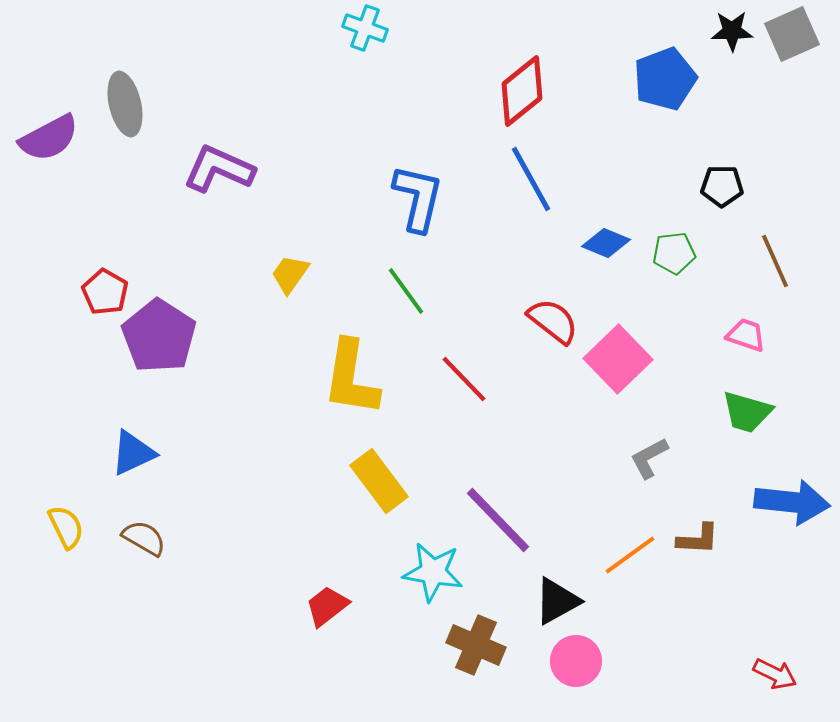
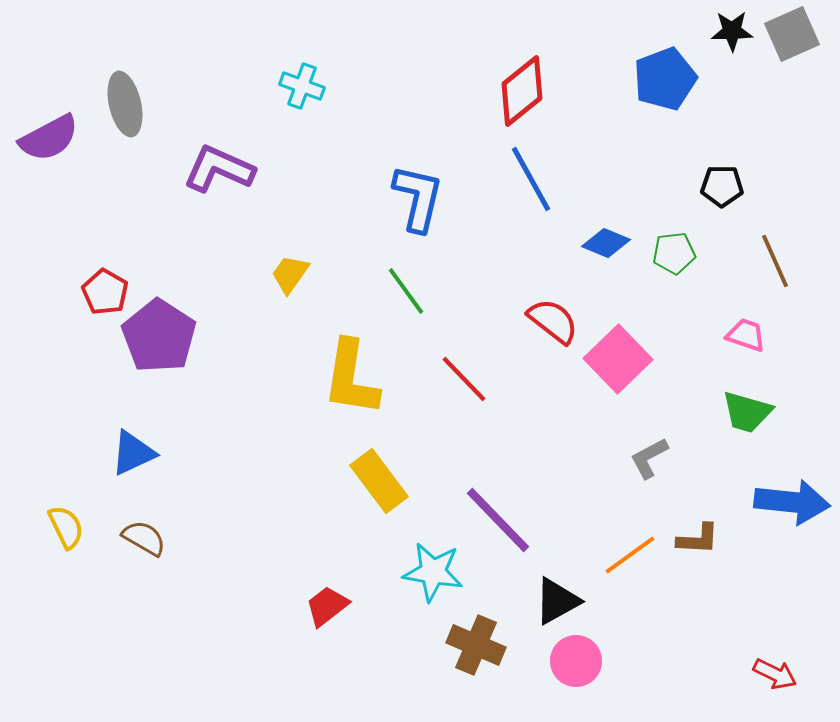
cyan cross: moved 63 px left, 58 px down
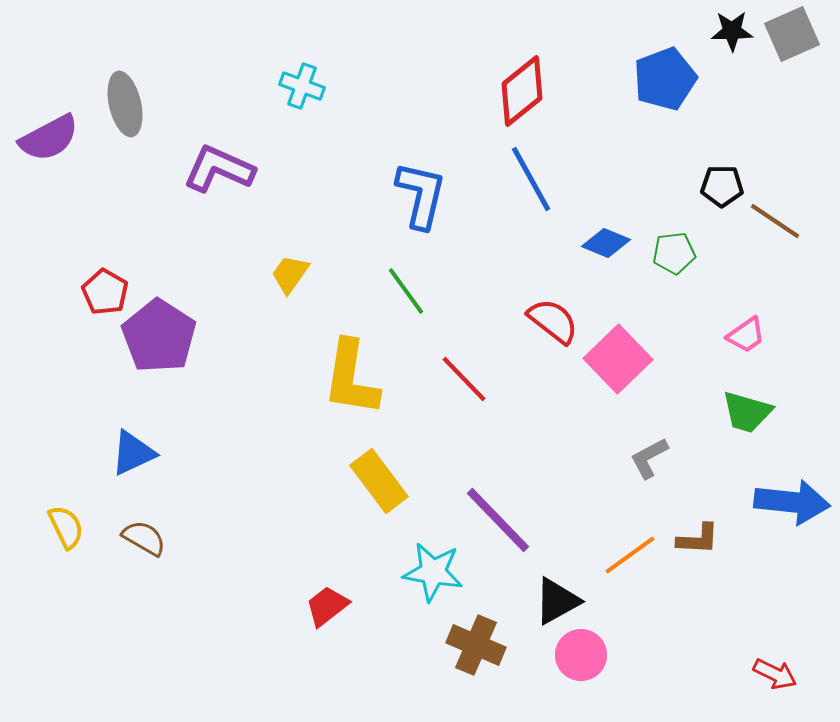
blue L-shape: moved 3 px right, 3 px up
brown line: moved 40 px up; rotated 32 degrees counterclockwise
pink trapezoid: rotated 126 degrees clockwise
pink circle: moved 5 px right, 6 px up
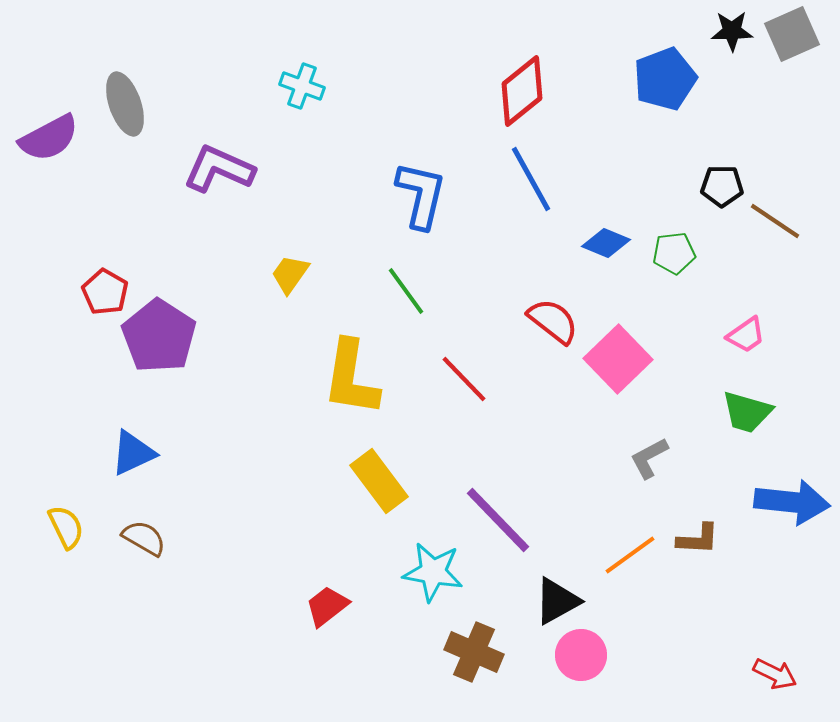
gray ellipse: rotated 6 degrees counterclockwise
brown cross: moved 2 px left, 7 px down
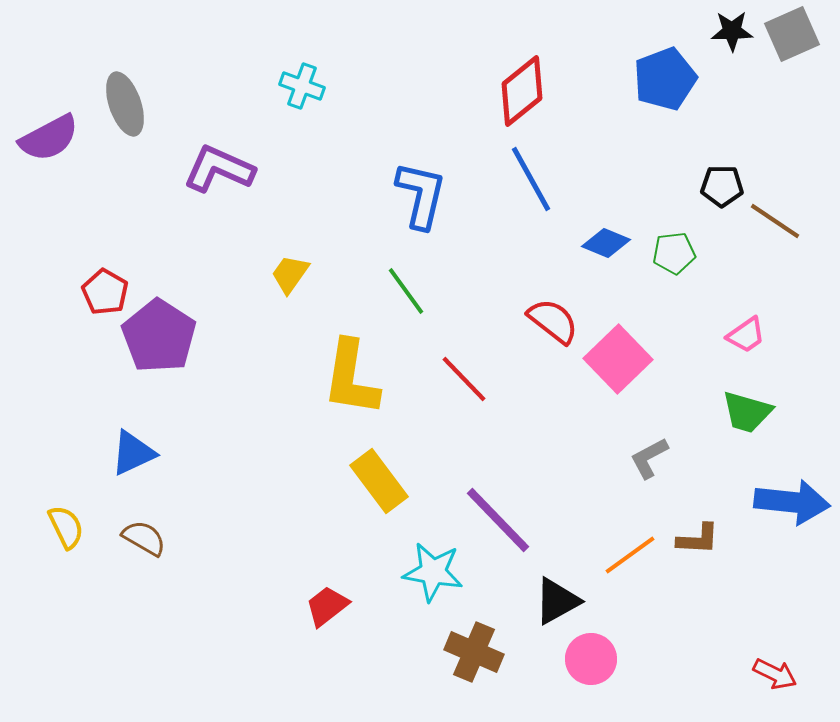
pink circle: moved 10 px right, 4 px down
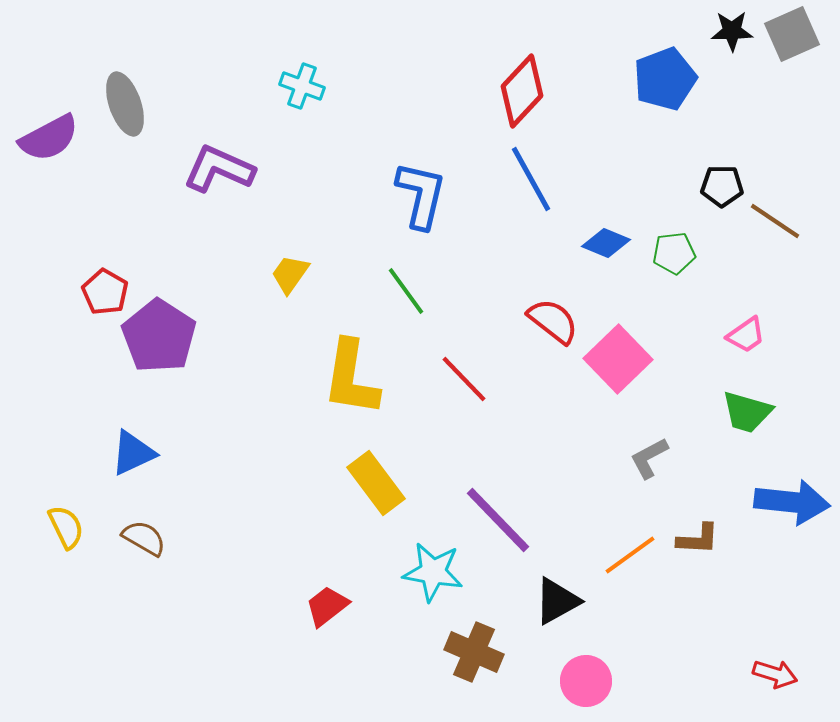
red diamond: rotated 8 degrees counterclockwise
yellow rectangle: moved 3 px left, 2 px down
pink circle: moved 5 px left, 22 px down
red arrow: rotated 9 degrees counterclockwise
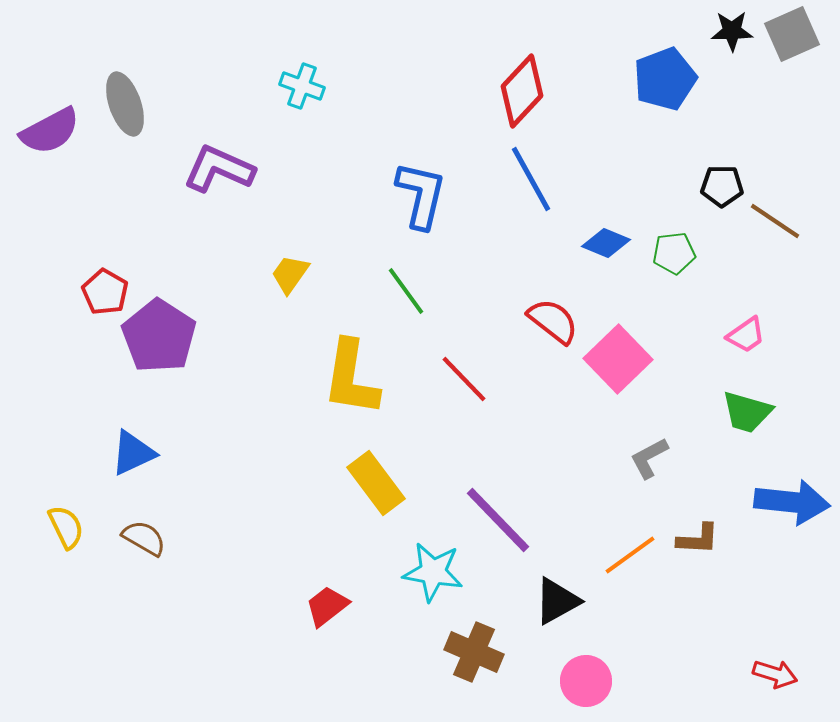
purple semicircle: moved 1 px right, 7 px up
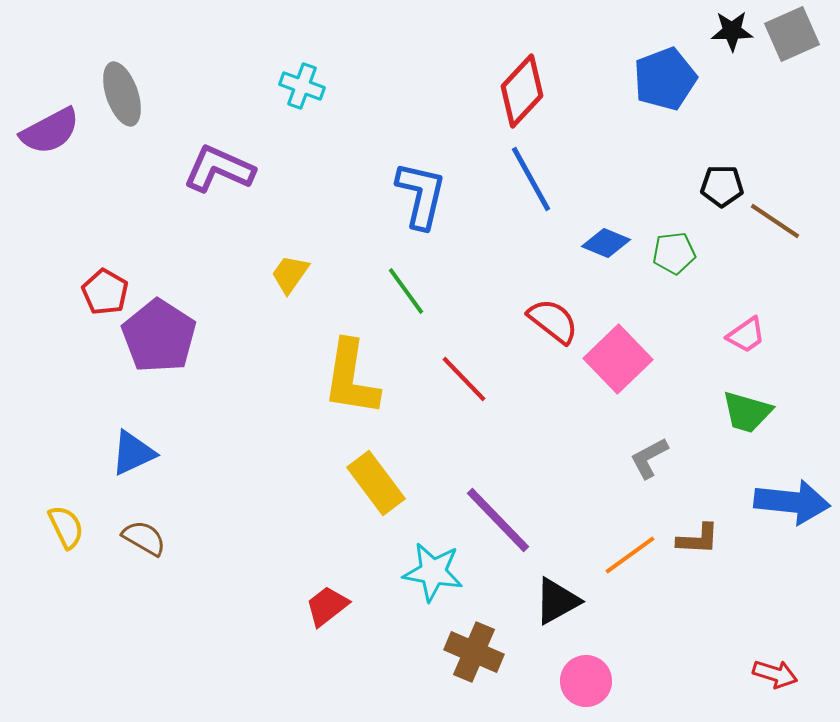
gray ellipse: moved 3 px left, 10 px up
